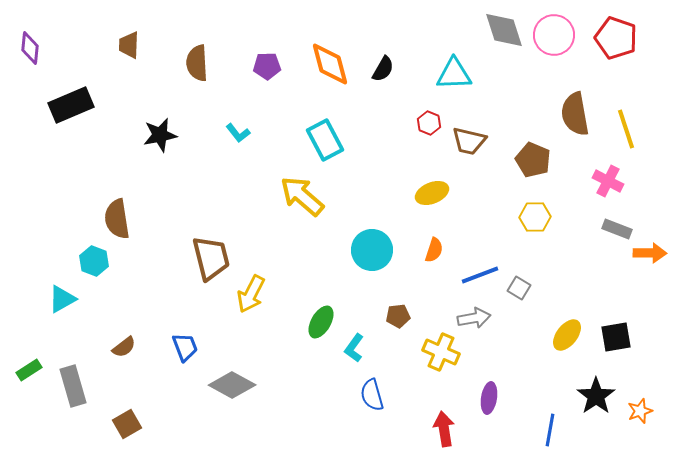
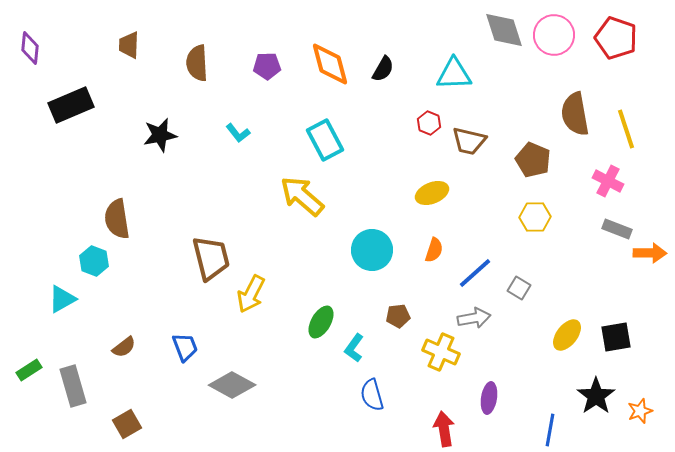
blue line at (480, 275): moved 5 px left, 2 px up; rotated 21 degrees counterclockwise
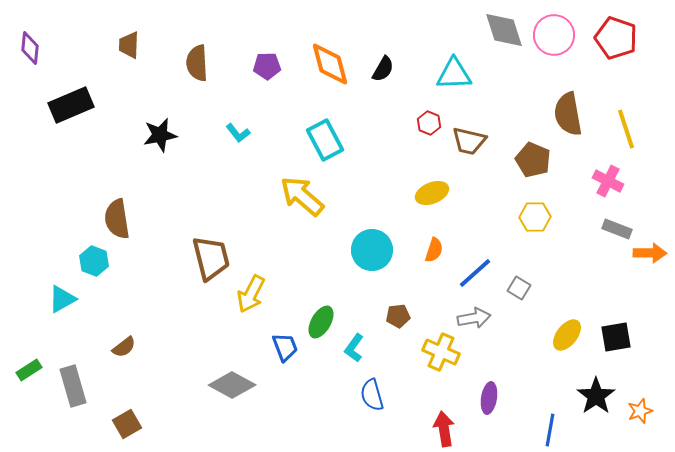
brown semicircle at (575, 114): moved 7 px left
blue trapezoid at (185, 347): moved 100 px right
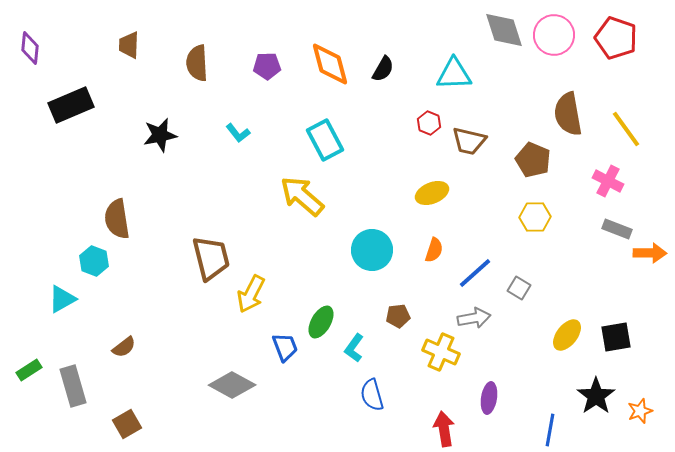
yellow line at (626, 129): rotated 18 degrees counterclockwise
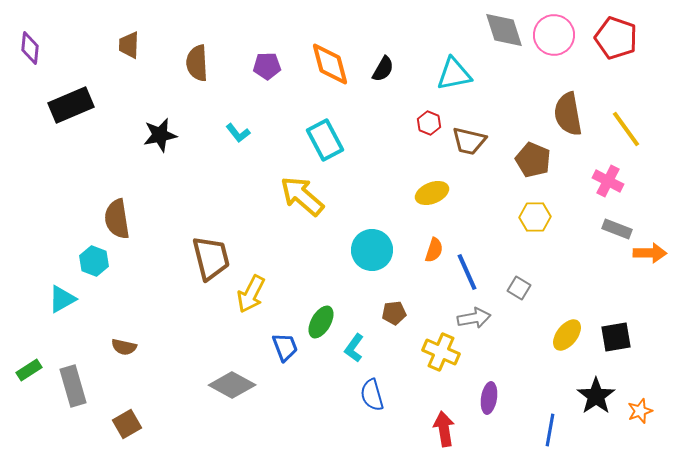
cyan triangle at (454, 74): rotated 9 degrees counterclockwise
blue line at (475, 273): moved 8 px left, 1 px up; rotated 72 degrees counterclockwise
brown pentagon at (398, 316): moved 4 px left, 3 px up
brown semicircle at (124, 347): rotated 50 degrees clockwise
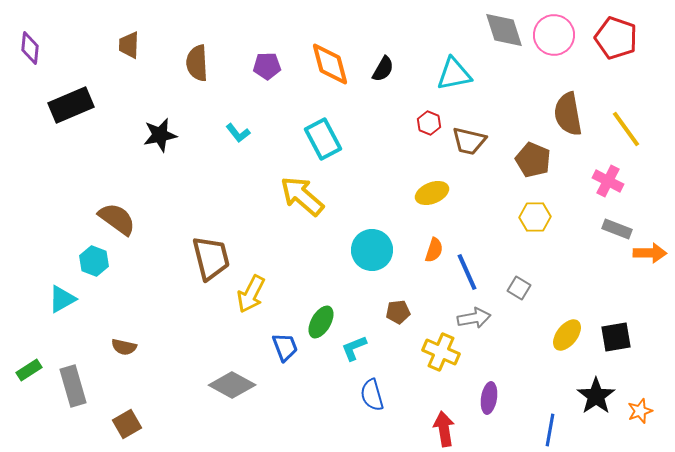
cyan rectangle at (325, 140): moved 2 px left, 1 px up
brown semicircle at (117, 219): rotated 135 degrees clockwise
brown pentagon at (394, 313): moved 4 px right, 1 px up
cyan L-shape at (354, 348): rotated 32 degrees clockwise
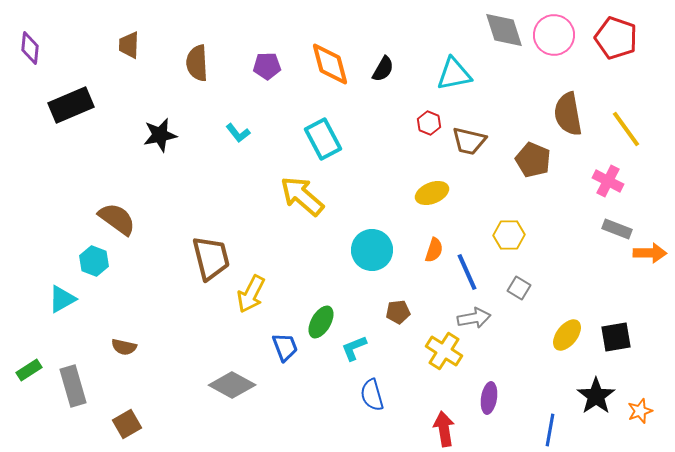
yellow hexagon at (535, 217): moved 26 px left, 18 px down
yellow cross at (441, 352): moved 3 px right, 1 px up; rotated 9 degrees clockwise
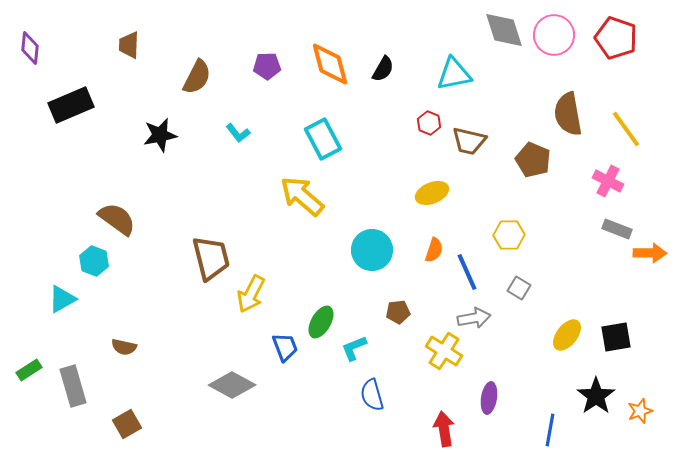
brown semicircle at (197, 63): moved 14 px down; rotated 150 degrees counterclockwise
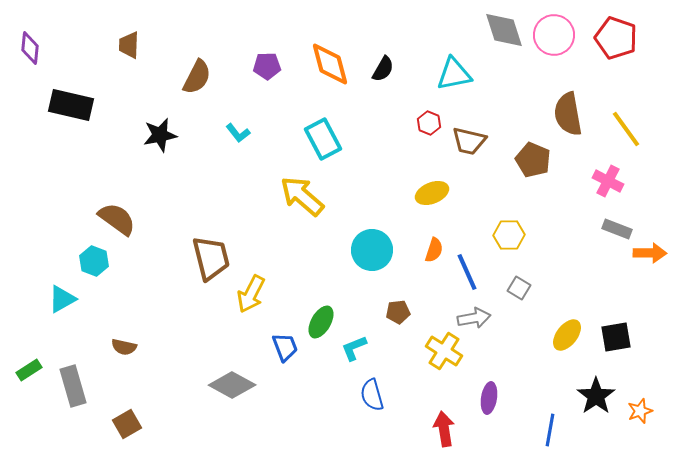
black rectangle at (71, 105): rotated 36 degrees clockwise
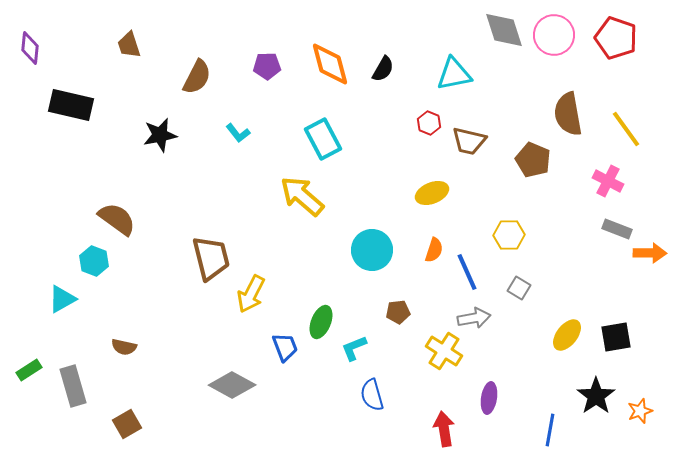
brown trapezoid at (129, 45): rotated 20 degrees counterclockwise
green ellipse at (321, 322): rotated 8 degrees counterclockwise
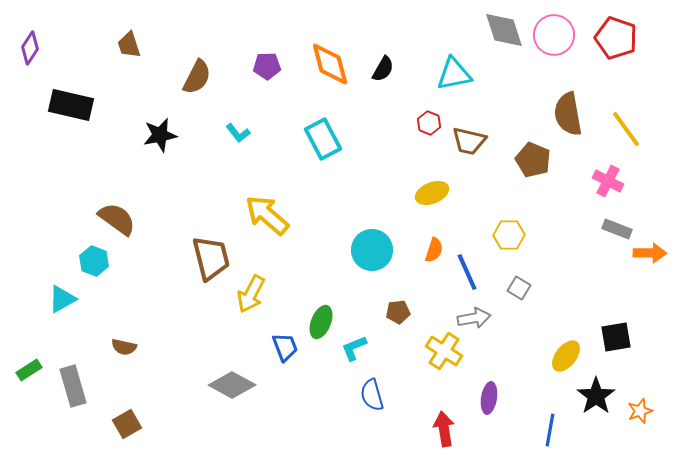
purple diamond at (30, 48): rotated 28 degrees clockwise
yellow arrow at (302, 196): moved 35 px left, 19 px down
yellow ellipse at (567, 335): moved 1 px left, 21 px down
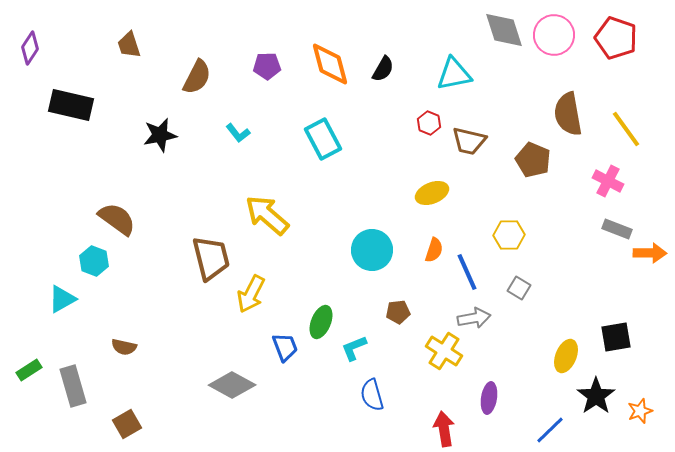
yellow ellipse at (566, 356): rotated 16 degrees counterclockwise
blue line at (550, 430): rotated 36 degrees clockwise
